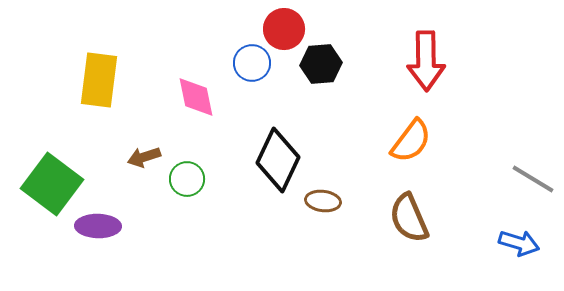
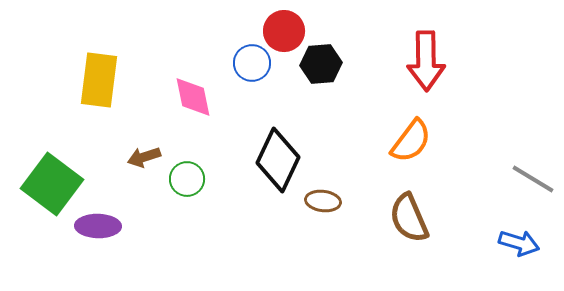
red circle: moved 2 px down
pink diamond: moved 3 px left
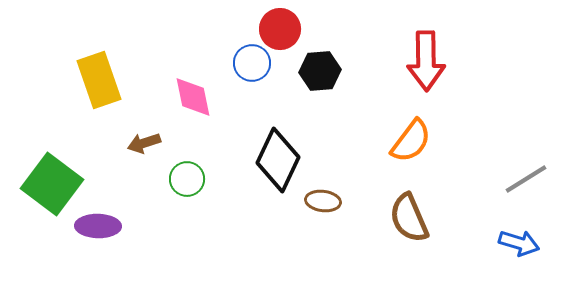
red circle: moved 4 px left, 2 px up
black hexagon: moved 1 px left, 7 px down
yellow rectangle: rotated 26 degrees counterclockwise
brown arrow: moved 14 px up
gray line: moved 7 px left; rotated 63 degrees counterclockwise
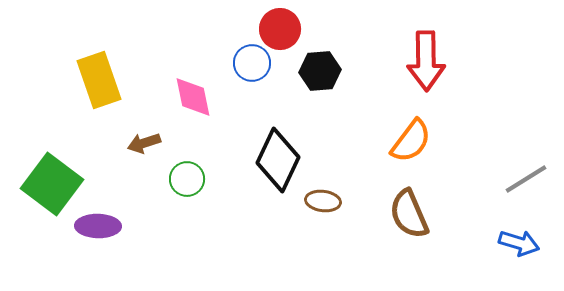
brown semicircle: moved 4 px up
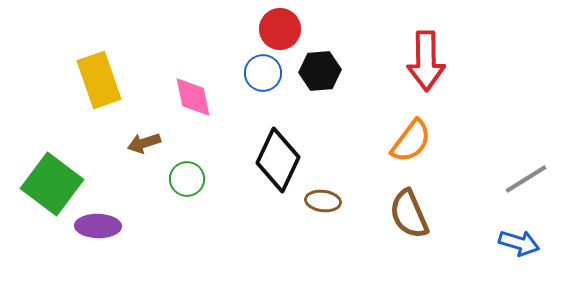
blue circle: moved 11 px right, 10 px down
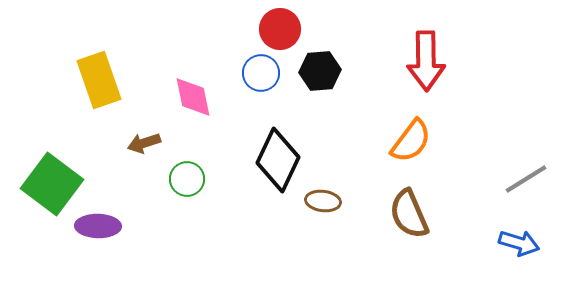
blue circle: moved 2 px left
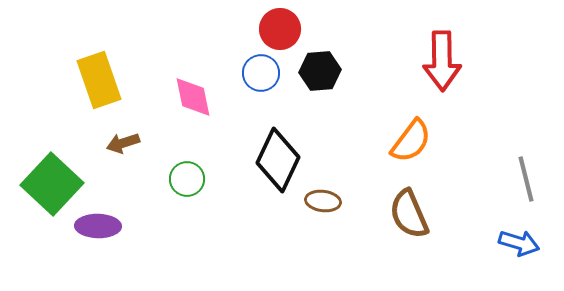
red arrow: moved 16 px right
brown arrow: moved 21 px left
gray line: rotated 72 degrees counterclockwise
green square: rotated 6 degrees clockwise
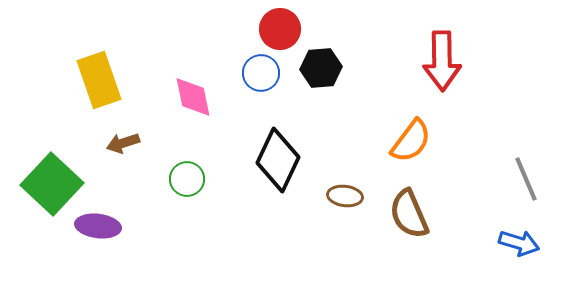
black hexagon: moved 1 px right, 3 px up
gray line: rotated 9 degrees counterclockwise
brown ellipse: moved 22 px right, 5 px up
purple ellipse: rotated 6 degrees clockwise
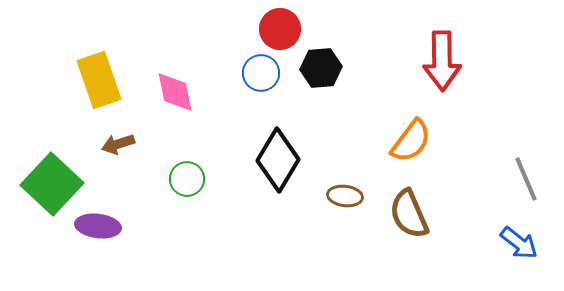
pink diamond: moved 18 px left, 5 px up
brown arrow: moved 5 px left, 1 px down
black diamond: rotated 6 degrees clockwise
blue arrow: rotated 21 degrees clockwise
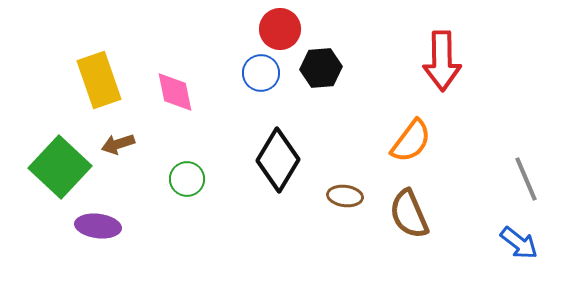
green square: moved 8 px right, 17 px up
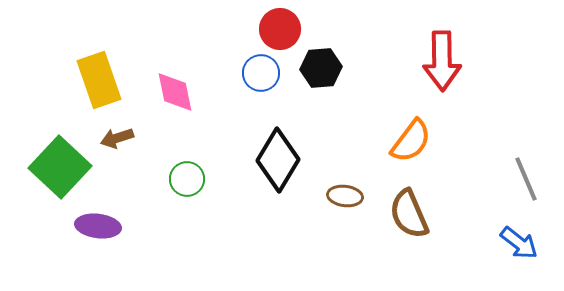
brown arrow: moved 1 px left, 6 px up
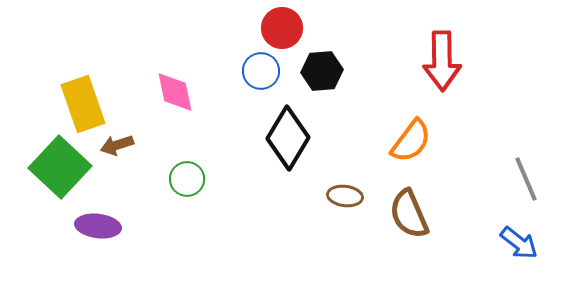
red circle: moved 2 px right, 1 px up
black hexagon: moved 1 px right, 3 px down
blue circle: moved 2 px up
yellow rectangle: moved 16 px left, 24 px down
brown arrow: moved 7 px down
black diamond: moved 10 px right, 22 px up
